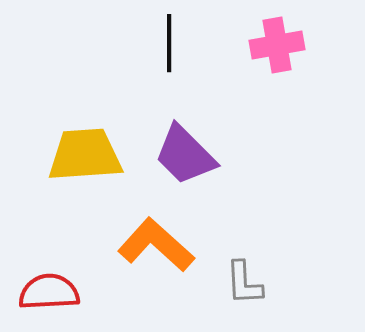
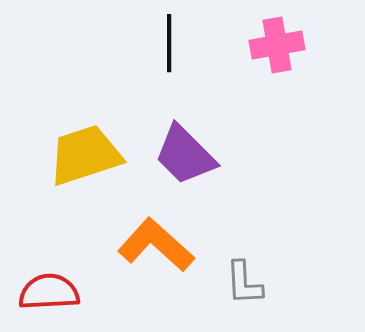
yellow trapezoid: rotated 14 degrees counterclockwise
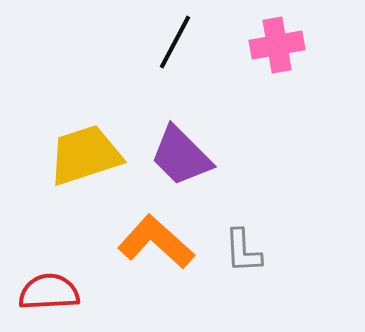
black line: moved 6 px right, 1 px up; rotated 28 degrees clockwise
purple trapezoid: moved 4 px left, 1 px down
orange L-shape: moved 3 px up
gray L-shape: moved 1 px left, 32 px up
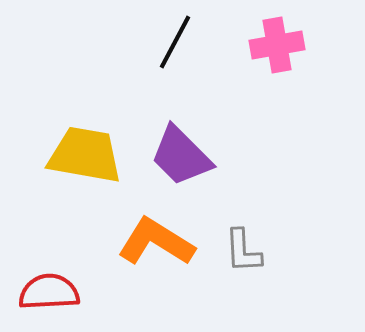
yellow trapezoid: rotated 28 degrees clockwise
orange L-shape: rotated 10 degrees counterclockwise
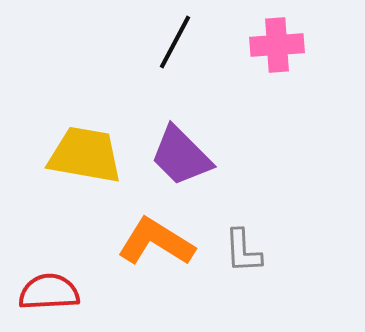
pink cross: rotated 6 degrees clockwise
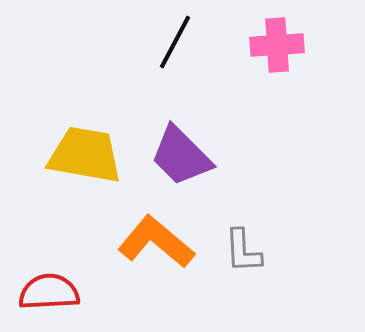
orange L-shape: rotated 8 degrees clockwise
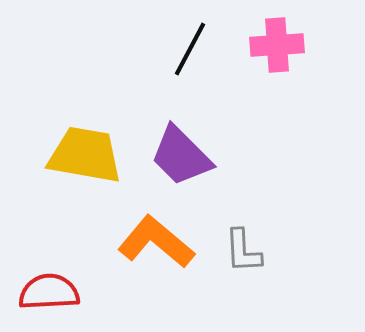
black line: moved 15 px right, 7 px down
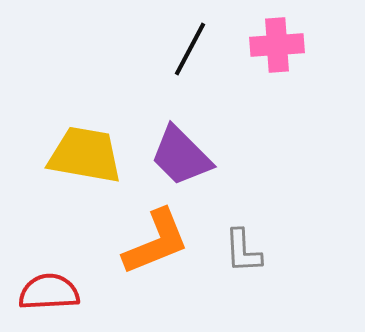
orange L-shape: rotated 118 degrees clockwise
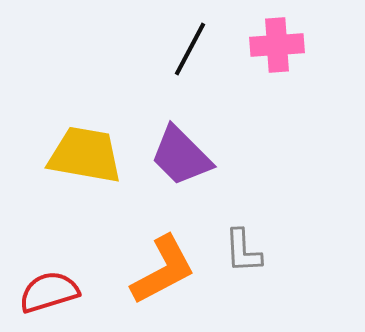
orange L-shape: moved 7 px right, 28 px down; rotated 6 degrees counterclockwise
red semicircle: rotated 14 degrees counterclockwise
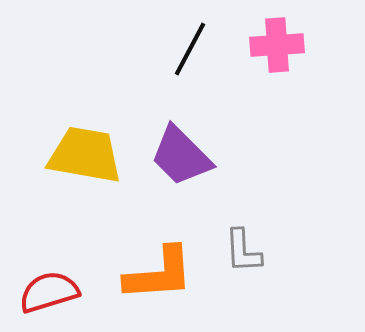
orange L-shape: moved 4 px left, 4 px down; rotated 24 degrees clockwise
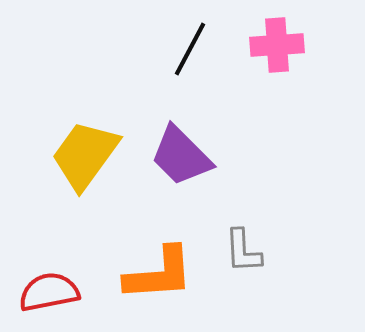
yellow trapezoid: rotated 64 degrees counterclockwise
red semicircle: rotated 6 degrees clockwise
